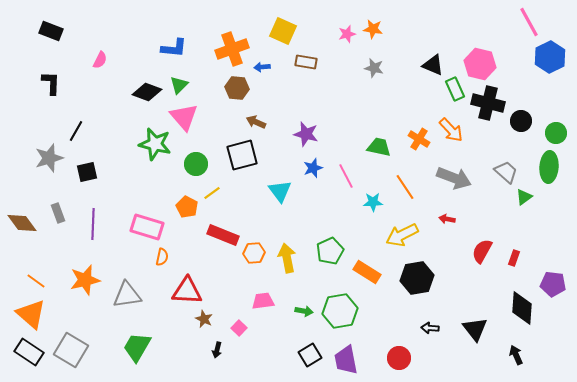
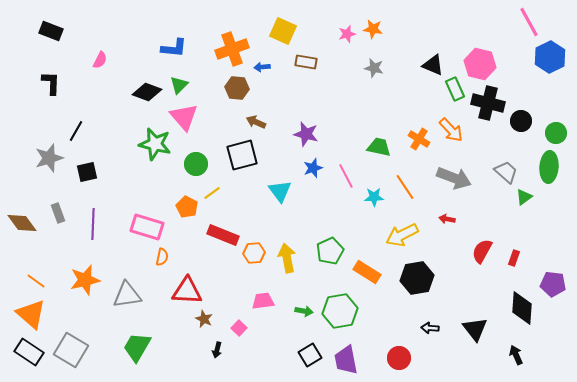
cyan star at (373, 202): moved 1 px right, 5 px up
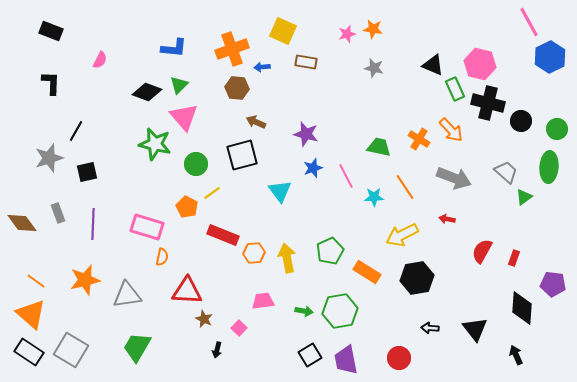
green circle at (556, 133): moved 1 px right, 4 px up
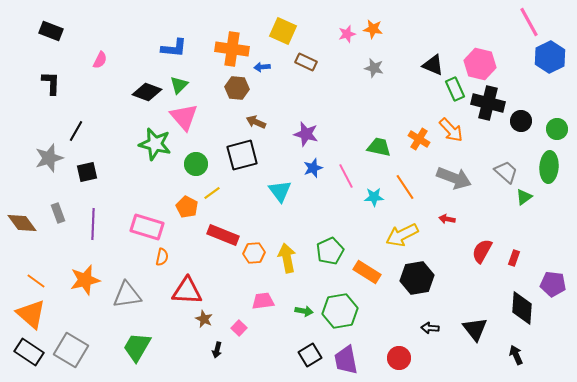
orange cross at (232, 49): rotated 28 degrees clockwise
brown rectangle at (306, 62): rotated 15 degrees clockwise
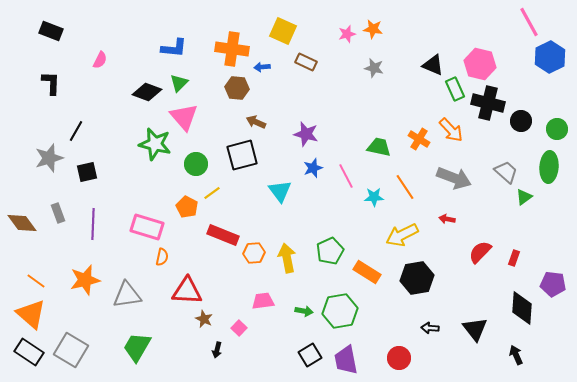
green triangle at (179, 85): moved 2 px up
red semicircle at (482, 251): moved 2 px left, 1 px down; rotated 15 degrees clockwise
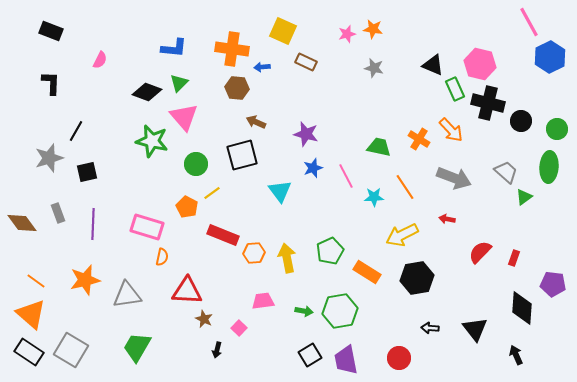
green star at (155, 144): moved 3 px left, 3 px up
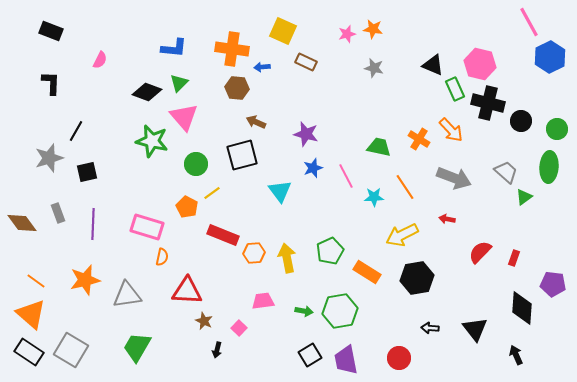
brown star at (204, 319): moved 2 px down
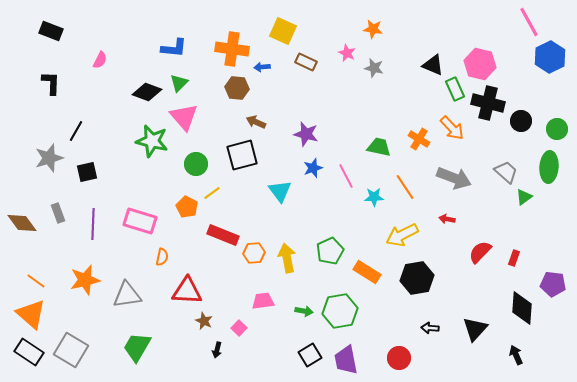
pink star at (347, 34): moved 19 px down; rotated 30 degrees counterclockwise
orange arrow at (451, 130): moved 1 px right, 2 px up
pink rectangle at (147, 227): moved 7 px left, 6 px up
black triangle at (475, 329): rotated 20 degrees clockwise
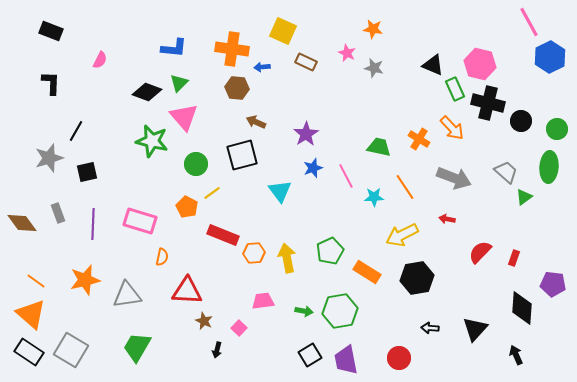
purple star at (306, 134): rotated 25 degrees clockwise
